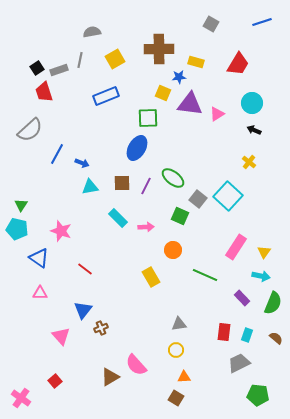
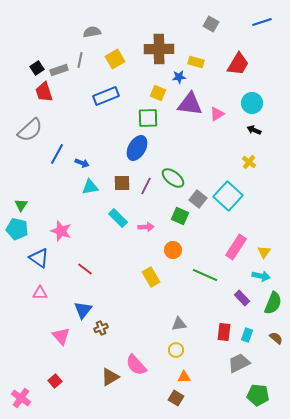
yellow square at (163, 93): moved 5 px left
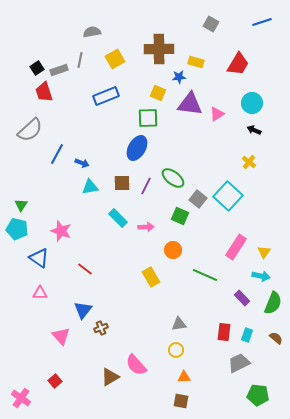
brown square at (176, 398): moved 5 px right, 3 px down; rotated 21 degrees counterclockwise
